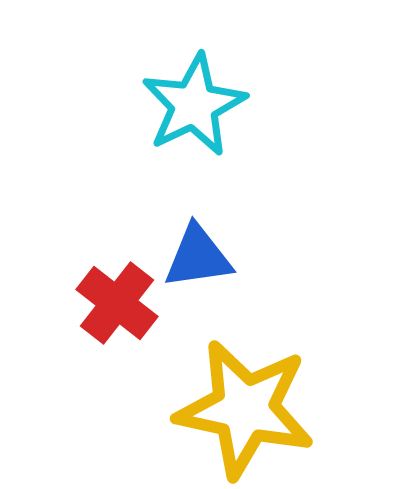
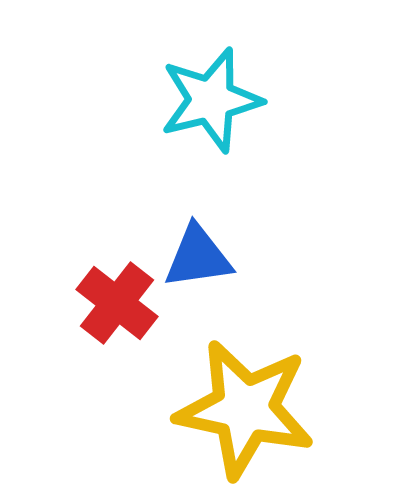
cyan star: moved 17 px right, 5 px up; rotated 12 degrees clockwise
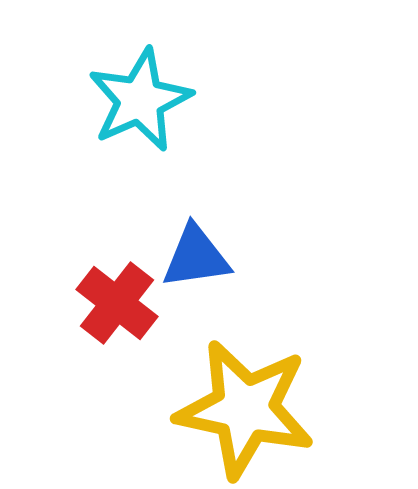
cyan star: moved 71 px left; rotated 10 degrees counterclockwise
blue triangle: moved 2 px left
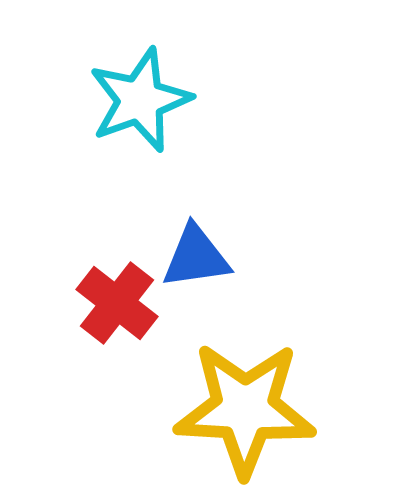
cyan star: rotated 4 degrees clockwise
yellow star: rotated 9 degrees counterclockwise
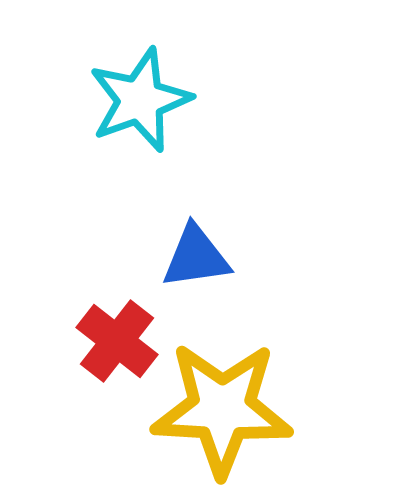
red cross: moved 38 px down
yellow star: moved 23 px left
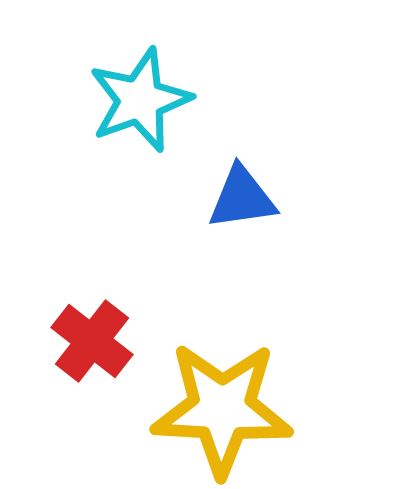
blue triangle: moved 46 px right, 59 px up
red cross: moved 25 px left
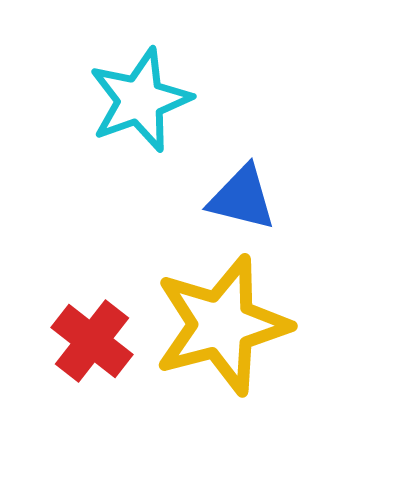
blue triangle: rotated 22 degrees clockwise
yellow star: moved 84 px up; rotated 18 degrees counterclockwise
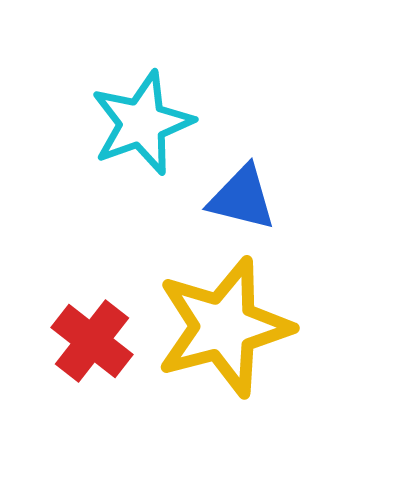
cyan star: moved 2 px right, 23 px down
yellow star: moved 2 px right, 2 px down
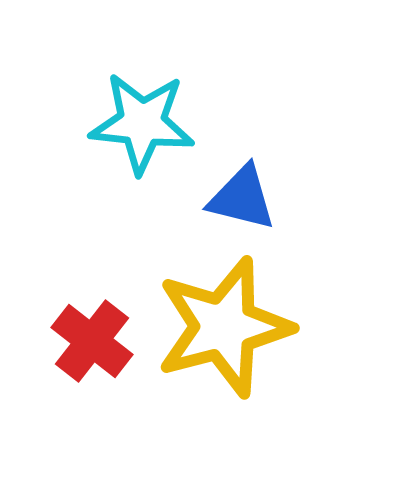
cyan star: rotated 26 degrees clockwise
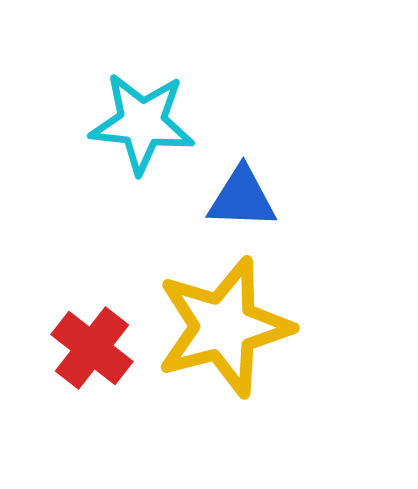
blue triangle: rotated 12 degrees counterclockwise
red cross: moved 7 px down
